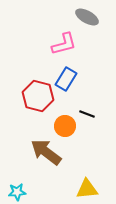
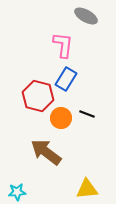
gray ellipse: moved 1 px left, 1 px up
pink L-shape: moved 1 px left, 1 px down; rotated 68 degrees counterclockwise
orange circle: moved 4 px left, 8 px up
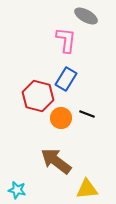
pink L-shape: moved 3 px right, 5 px up
brown arrow: moved 10 px right, 9 px down
cyan star: moved 2 px up; rotated 18 degrees clockwise
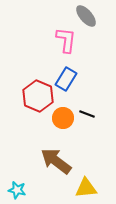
gray ellipse: rotated 20 degrees clockwise
red hexagon: rotated 8 degrees clockwise
orange circle: moved 2 px right
yellow triangle: moved 1 px left, 1 px up
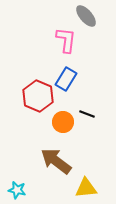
orange circle: moved 4 px down
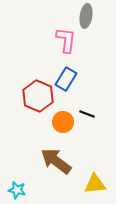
gray ellipse: rotated 50 degrees clockwise
yellow triangle: moved 9 px right, 4 px up
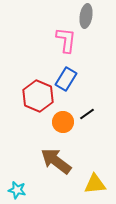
black line: rotated 56 degrees counterclockwise
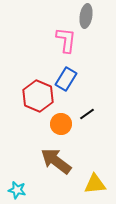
orange circle: moved 2 px left, 2 px down
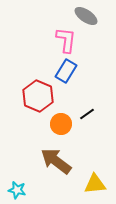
gray ellipse: rotated 65 degrees counterclockwise
blue rectangle: moved 8 px up
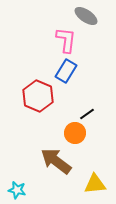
orange circle: moved 14 px right, 9 px down
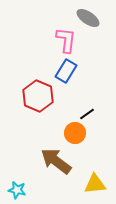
gray ellipse: moved 2 px right, 2 px down
